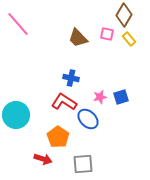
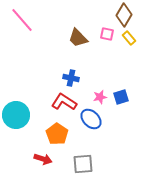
pink line: moved 4 px right, 4 px up
yellow rectangle: moved 1 px up
blue ellipse: moved 3 px right
orange pentagon: moved 1 px left, 3 px up
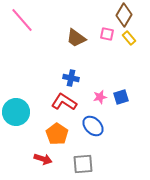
brown trapezoid: moved 2 px left; rotated 10 degrees counterclockwise
cyan circle: moved 3 px up
blue ellipse: moved 2 px right, 7 px down
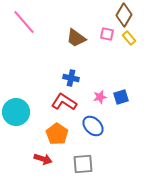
pink line: moved 2 px right, 2 px down
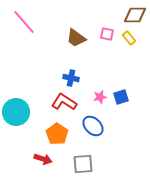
brown diamond: moved 11 px right; rotated 60 degrees clockwise
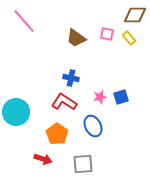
pink line: moved 1 px up
blue ellipse: rotated 20 degrees clockwise
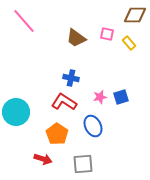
yellow rectangle: moved 5 px down
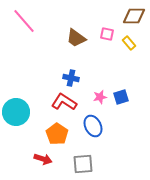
brown diamond: moved 1 px left, 1 px down
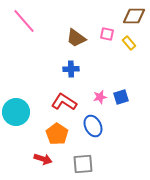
blue cross: moved 9 px up; rotated 14 degrees counterclockwise
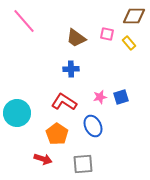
cyan circle: moved 1 px right, 1 px down
